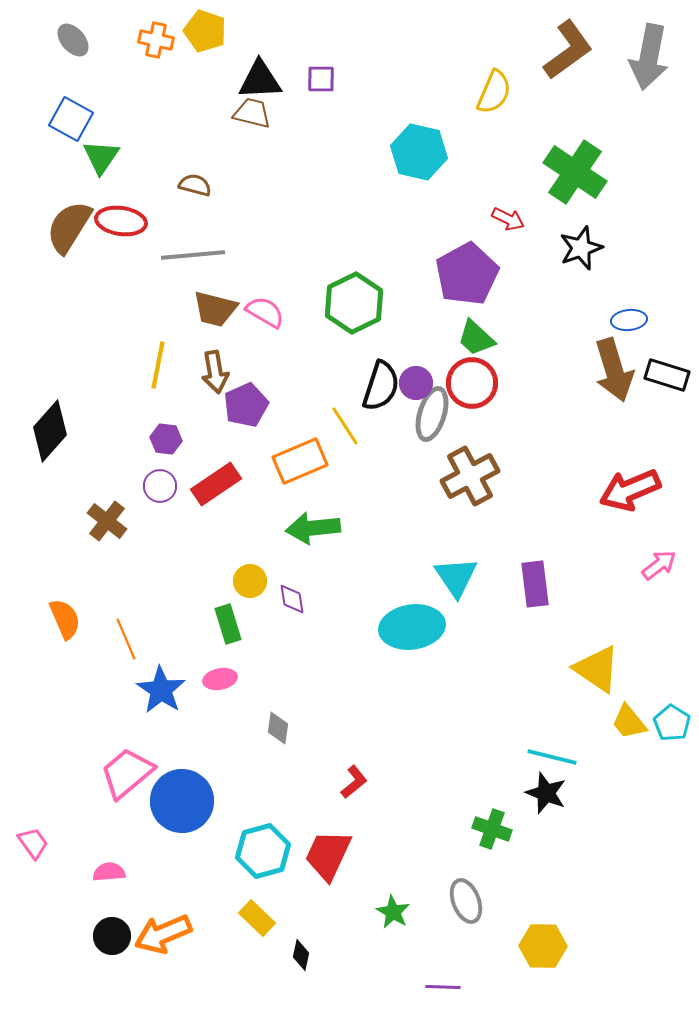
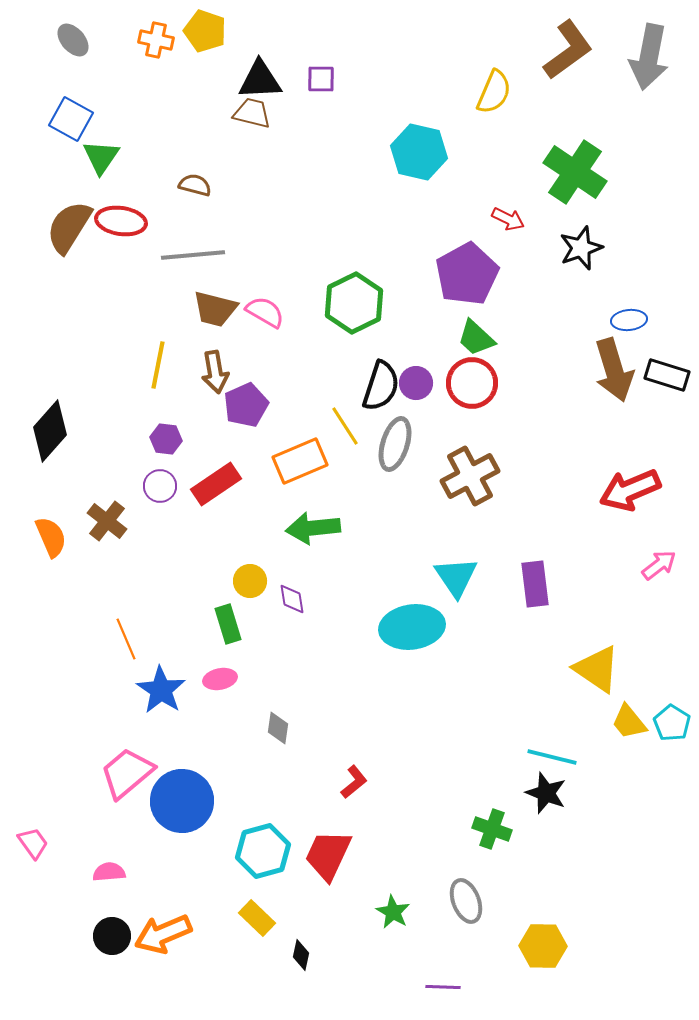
gray ellipse at (432, 414): moved 37 px left, 30 px down
orange semicircle at (65, 619): moved 14 px left, 82 px up
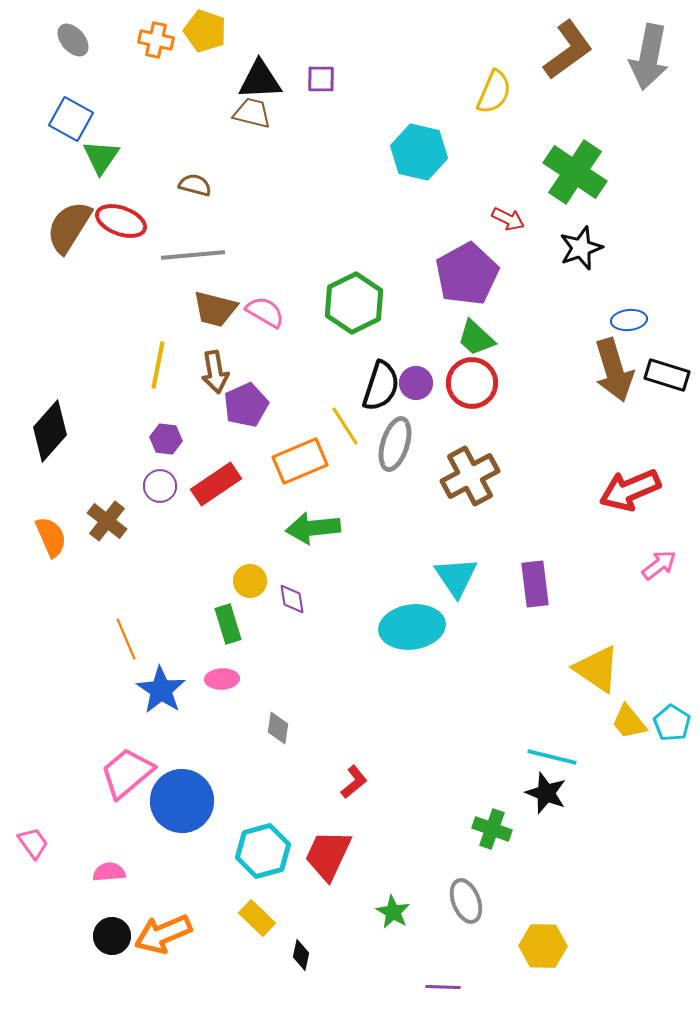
red ellipse at (121, 221): rotated 12 degrees clockwise
pink ellipse at (220, 679): moved 2 px right; rotated 8 degrees clockwise
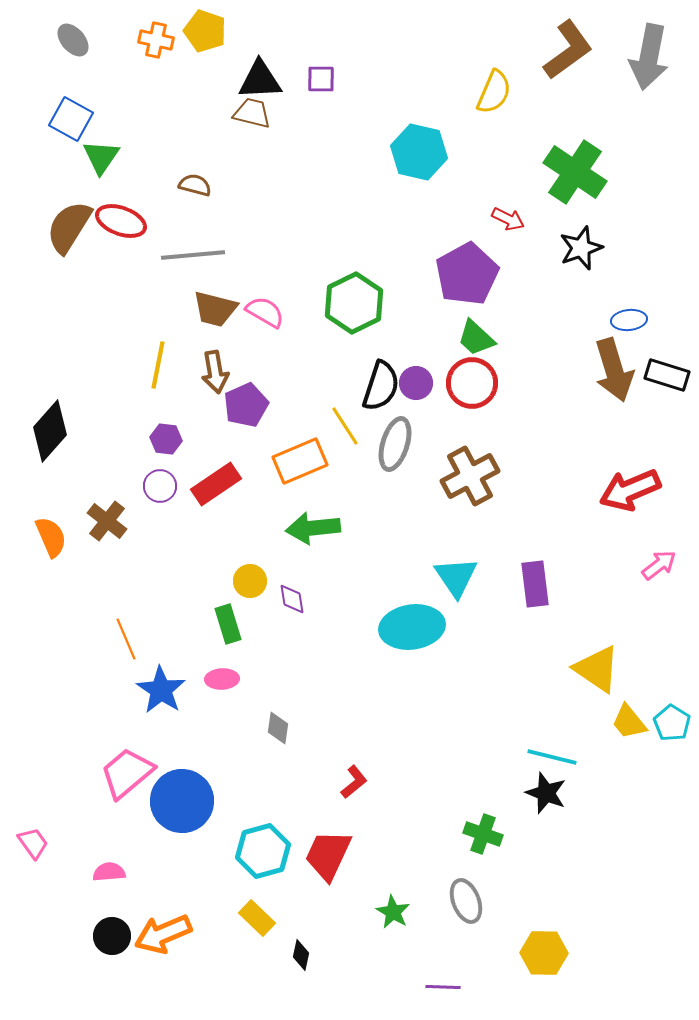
green cross at (492, 829): moved 9 px left, 5 px down
yellow hexagon at (543, 946): moved 1 px right, 7 px down
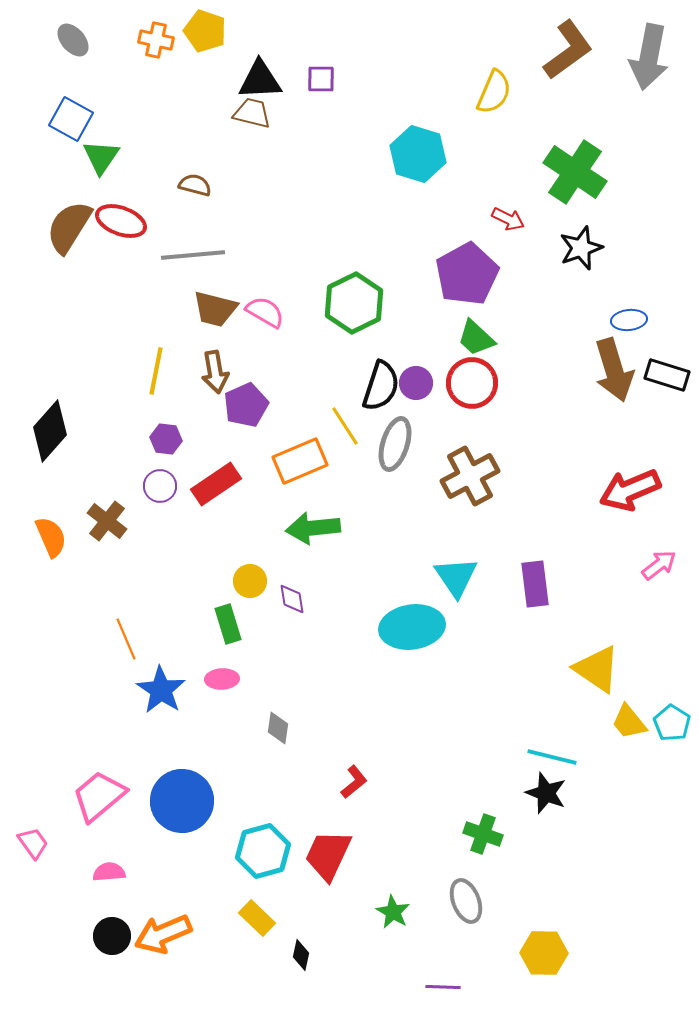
cyan hexagon at (419, 152): moved 1 px left, 2 px down; rotated 4 degrees clockwise
yellow line at (158, 365): moved 2 px left, 6 px down
pink trapezoid at (127, 773): moved 28 px left, 23 px down
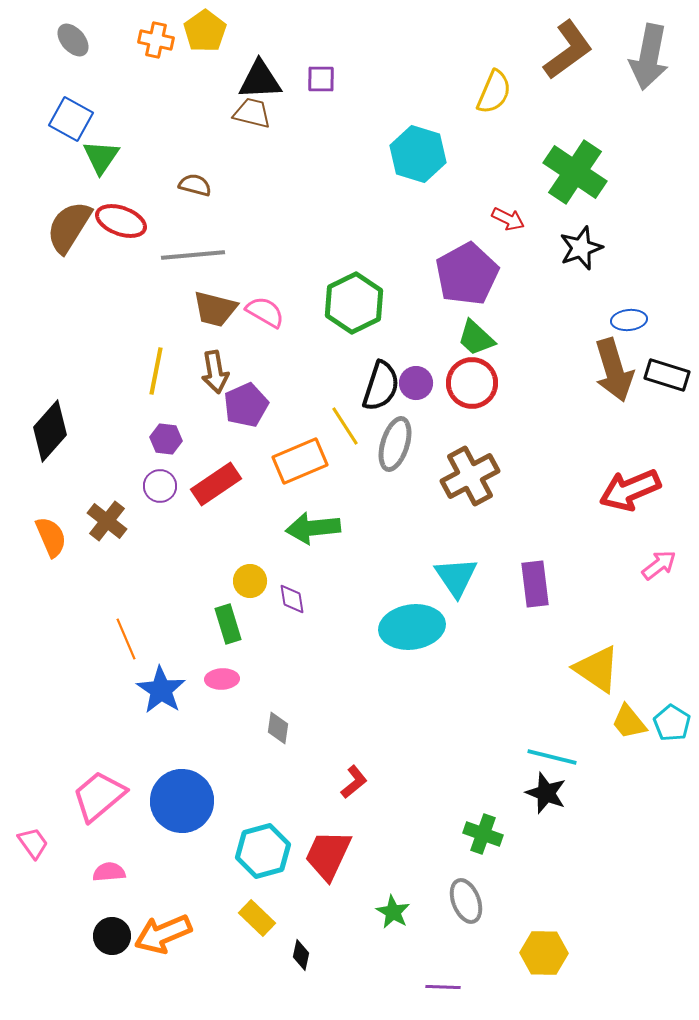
yellow pentagon at (205, 31): rotated 18 degrees clockwise
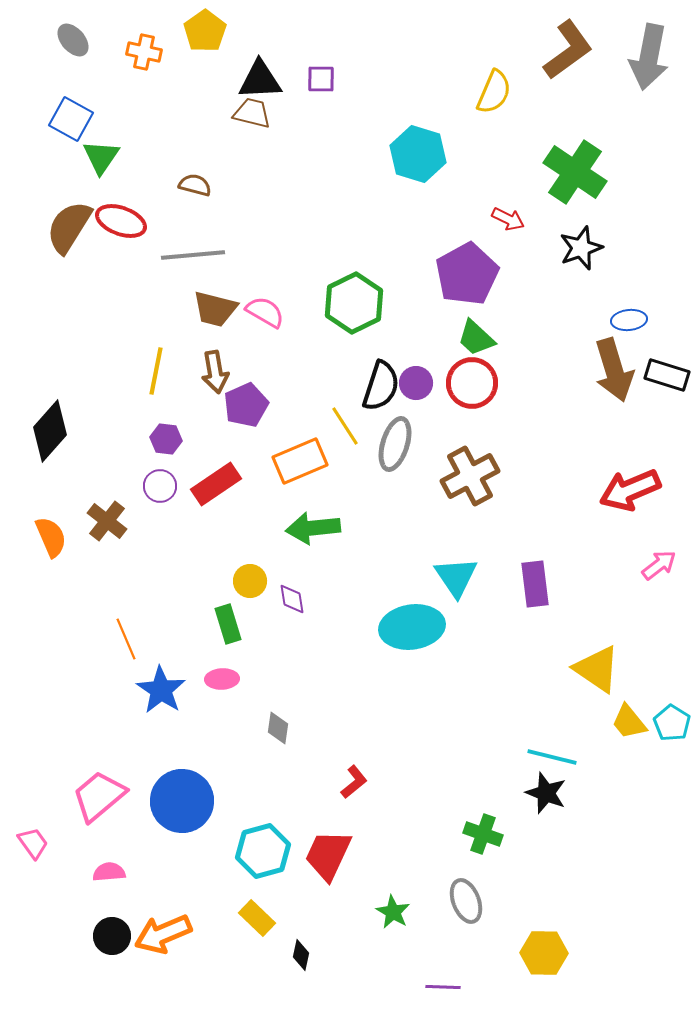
orange cross at (156, 40): moved 12 px left, 12 px down
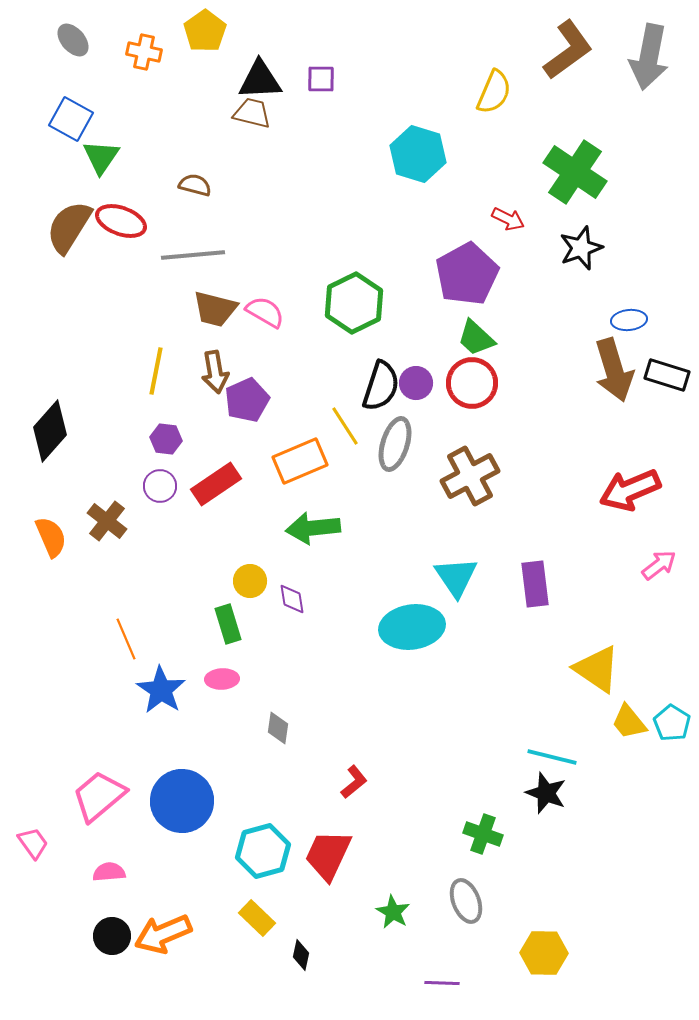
purple pentagon at (246, 405): moved 1 px right, 5 px up
purple line at (443, 987): moved 1 px left, 4 px up
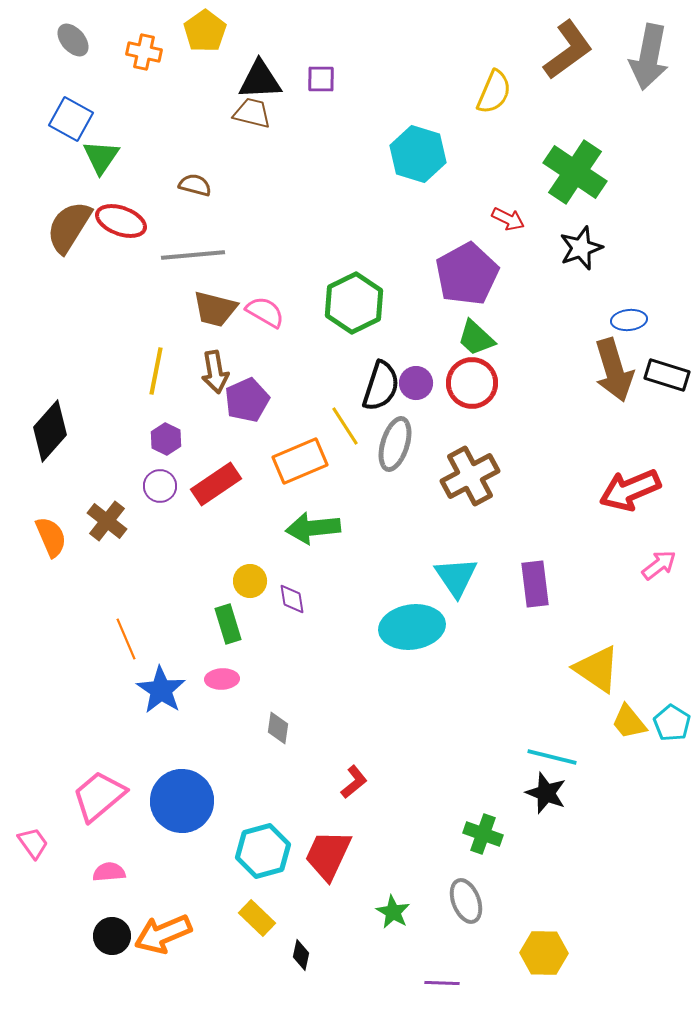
purple hexagon at (166, 439): rotated 20 degrees clockwise
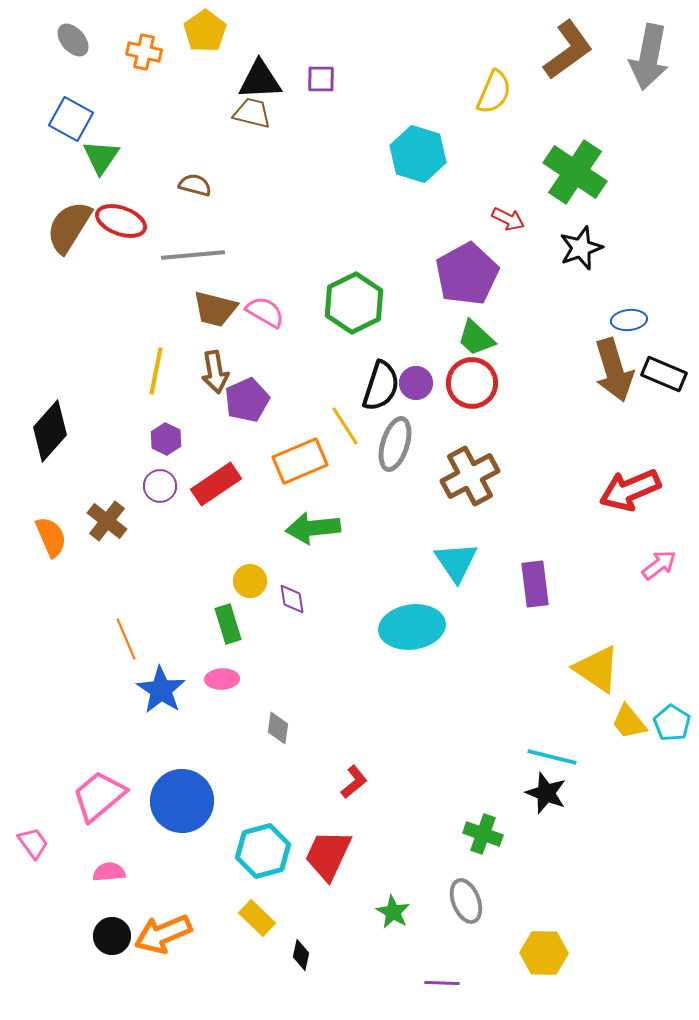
black rectangle at (667, 375): moved 3 px left, 1 px up; rotated 6 degrees clockwise
cyan triangle at (456, 577): moved 15 px up
